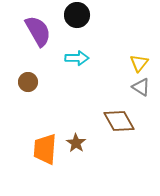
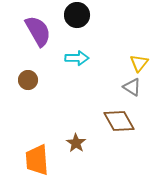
brown circle: moved 2 px up
gray triangle: moved 9 px left
orange trapezoid: moved 8 px left, 11 px down; rotated 8 degrees counterclockwise
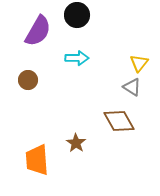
purple semicircle: rotated 60 degrees clockwise
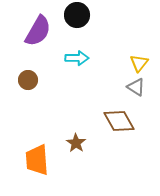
gray triangle: moved 4 px right
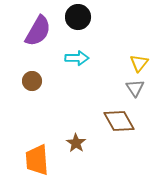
black circle: moved 1 px right, 2 px down
brown circle: moved 4 px right, 1 px down
gray triangle: moved 1 px left, 1 px down; rotated 24 degrees clockwise
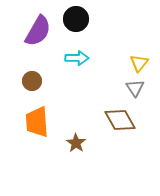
black circle: moved 2 px left, 2 px down
brown diamond: moved 1 px right, 1 px up
orange trapezoid: moved 38 px up
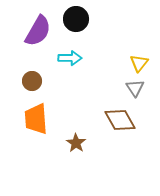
cyan arrow: moved 7 px left
orange trapezoid: moved 1 px left, 3 px up
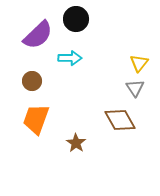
purple semicircle: moved 4 px down; rotated 16 degrees clockwise
orange trapezoid: rotated 24 degrees clockwise
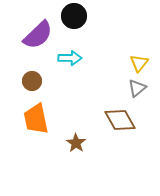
black circle: moved 2 px left, 3 px up
gray triangle: moved 2 px right; rotated 24 degrees clockwise
orange trapezoid: rotated 32 degrees counterclockwise
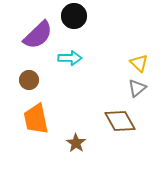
yellow triangle: rotated 24 degrees counterclockwise
brown circle: moved 3 px left, 1 px up
brown diamond: moved 1 px down
